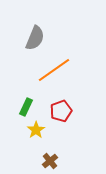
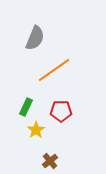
red pentagon: rotated 20 degrees clockwise
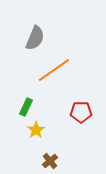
red pentagon: moved 20 px right, 1 px down
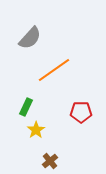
gray semicircle: moved 5 px left; rotated 20 degrees clockwise
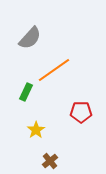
green rectangle: moved 15 px up
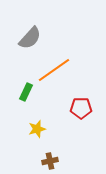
red pentagon: moved 4 px up
yellow star: moved 1 px right, 1 px up; rotated 18 degrees clockwise
brown cross: rotated 28 degrees clockwise
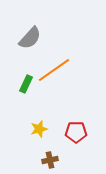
green rectangle: moved 8 px up
red pentagon: moved 5 px left, 24 px down
yellow star: moved 2 px right
brown cross: moved 1 px up
